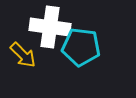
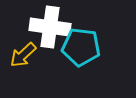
yellow arrow: rotated 92 degrees clockwise
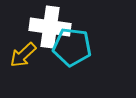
cyan pentagon: moved 9 px left
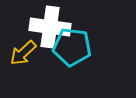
yellow arrow: moved 2 px up
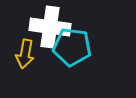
yellow arrow: moved 2 px right, 1 px down; rotated 36 degrees counterclockwise
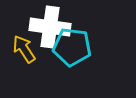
yellow arrow: moved 1 px left, 5 px up; rotated 136 degrees clockwise
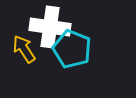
cyan pentagon: moved 2 px down; rotated 15 degrees clockwise
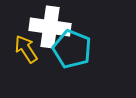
yellow arrow: moved 2 px right
